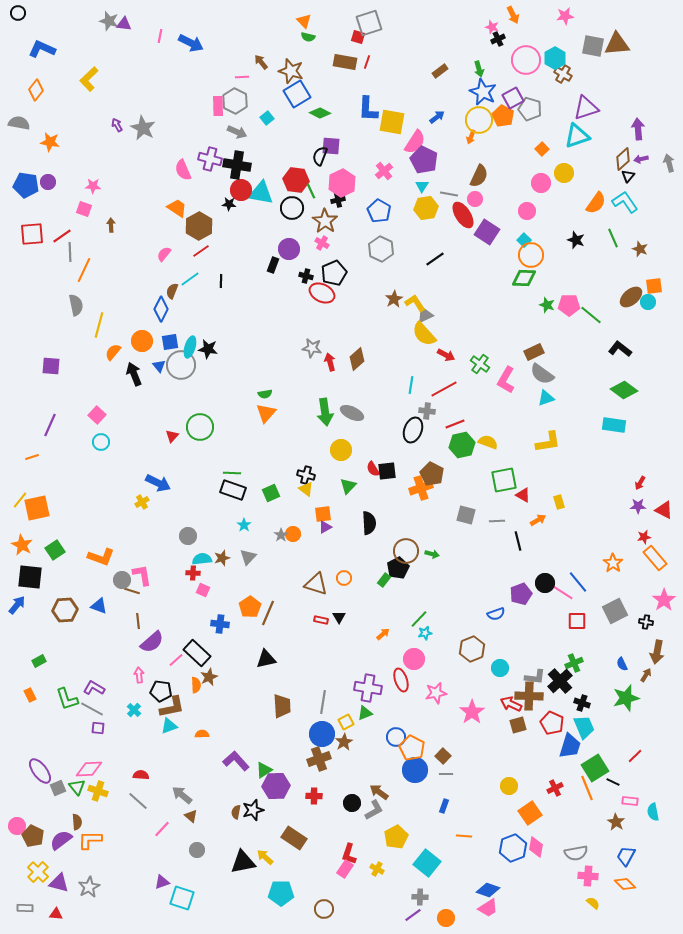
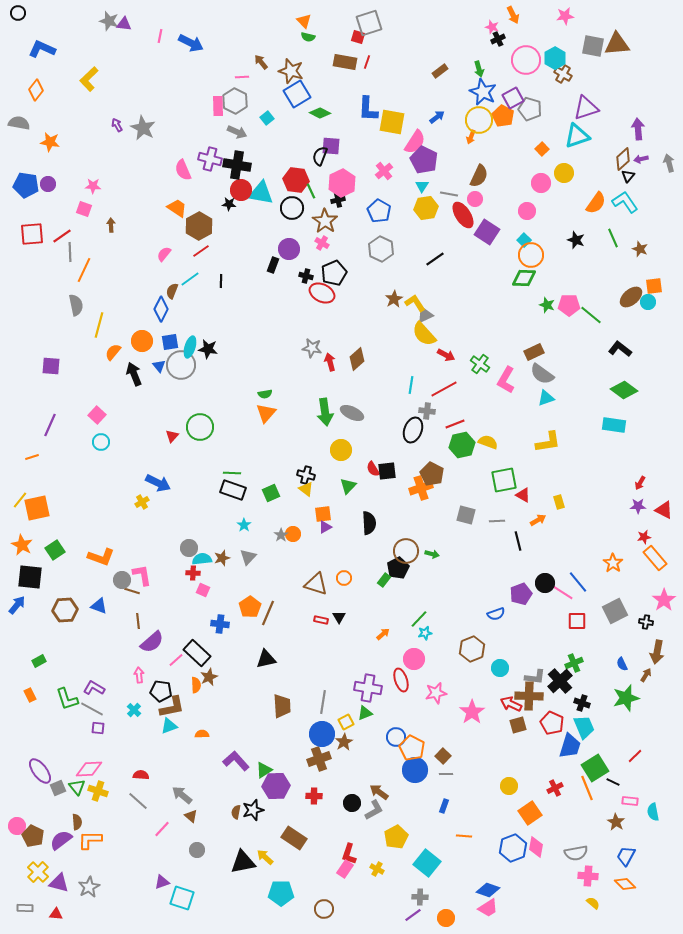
purple circle at (48, 182): moved 2 px down
gray circle at (188, 536): moved 1 px right, 12 px down
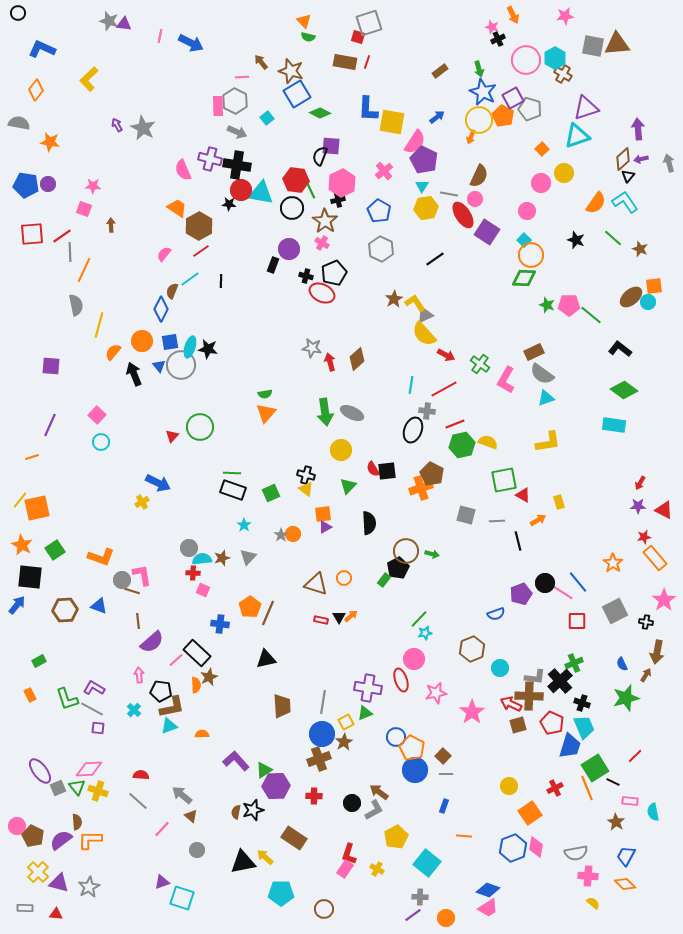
green line at (613, 238): rotated 24 degrees counterclockwise
orange arrow at (383, 634): moved 32 px left, 18 px up
